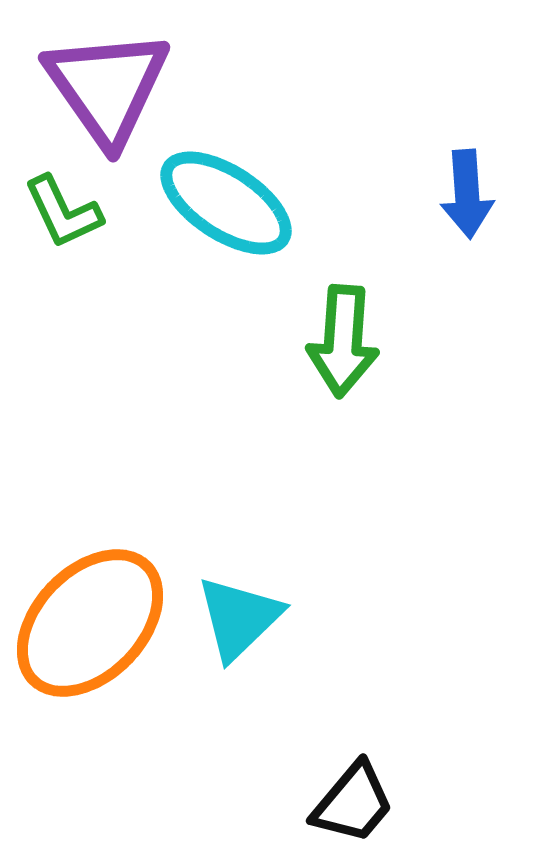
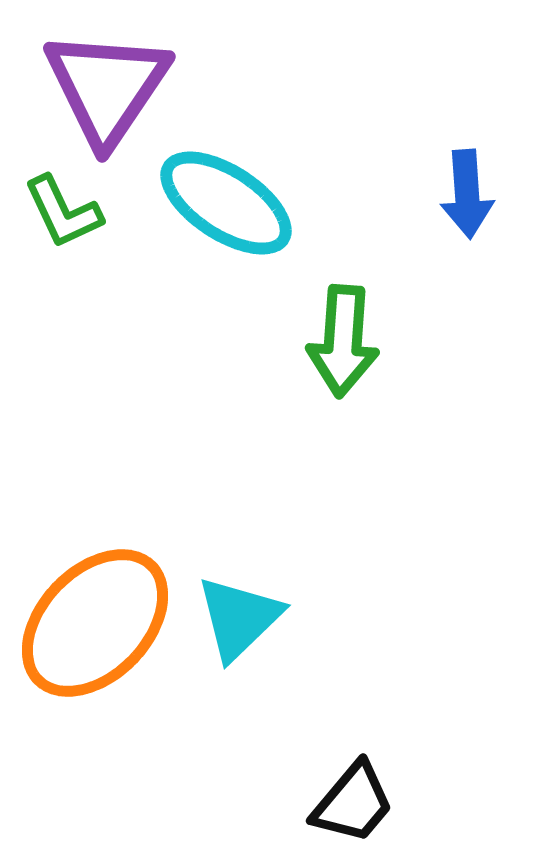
purple triangle: rotated 9 degrees clockwise
orange ellipse: moved 5 px right
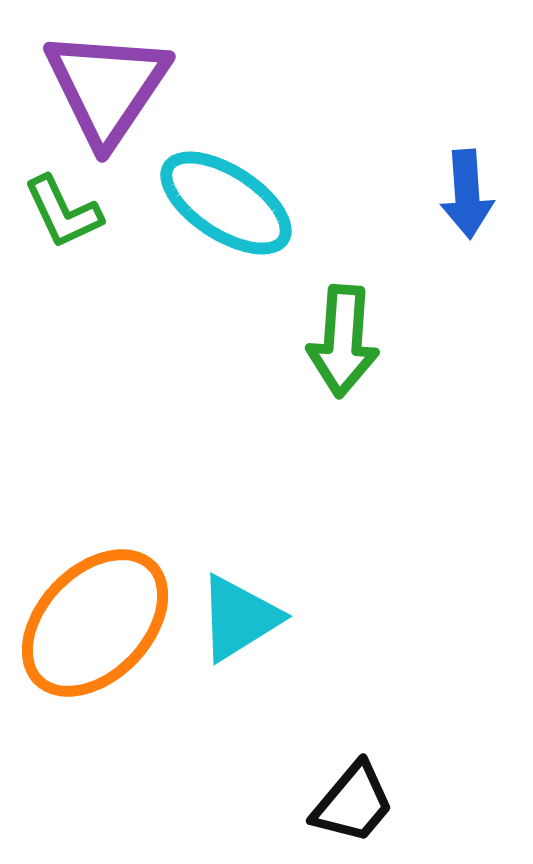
cyan triangle: rotated 12 degrees clockwise
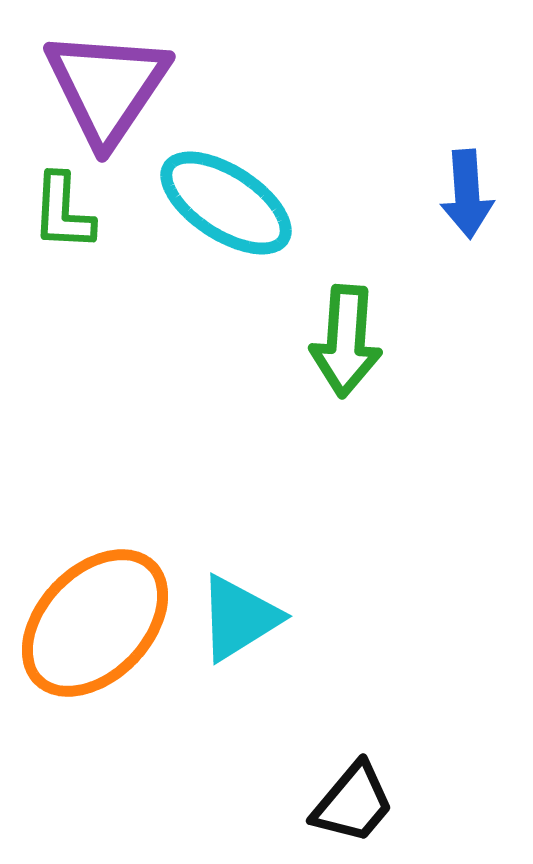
green L-shape: rotated 28 degrees clockwise
green arrow: moved 3 px right
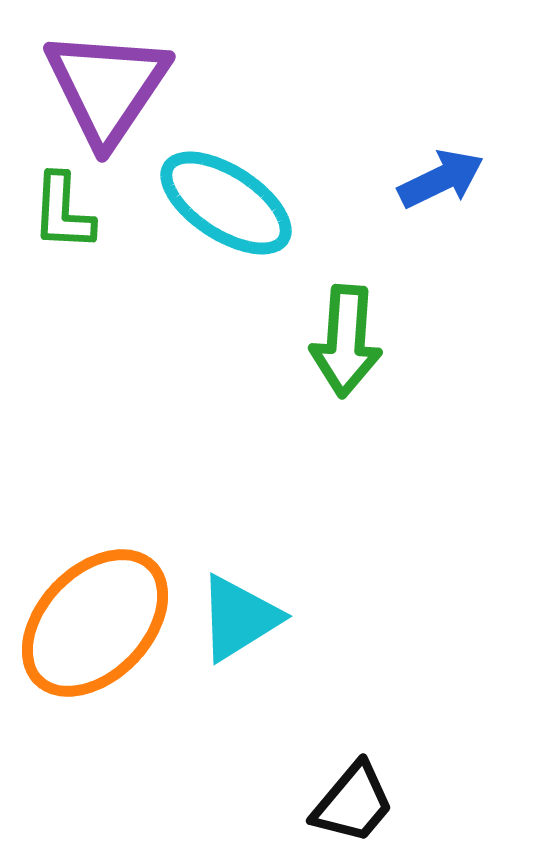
blue arrow: moved 26 px left, 15 px up; rotated 112 degrees counterclockwise
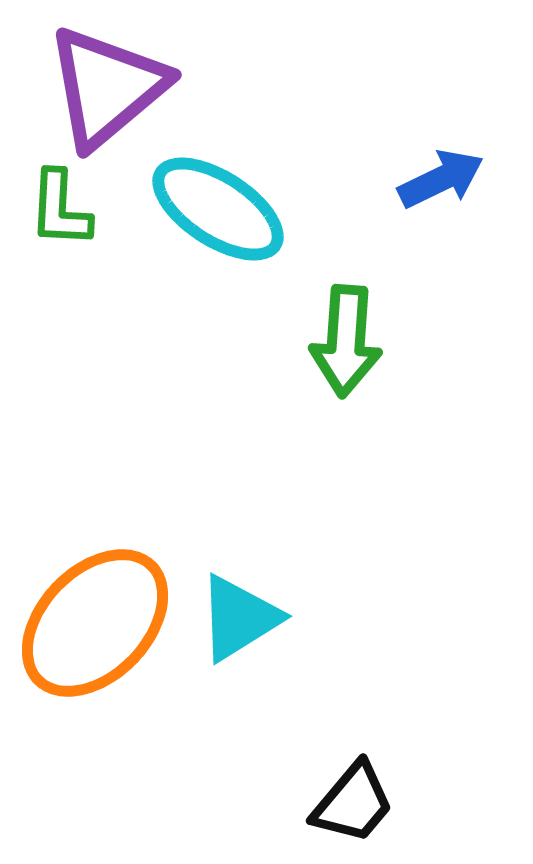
purple triangle: rotated 16 degrees clockwise
cyan ellipse: moved 8 px left, 6 px down
green L-shape: moved 3 px left, 3 px up
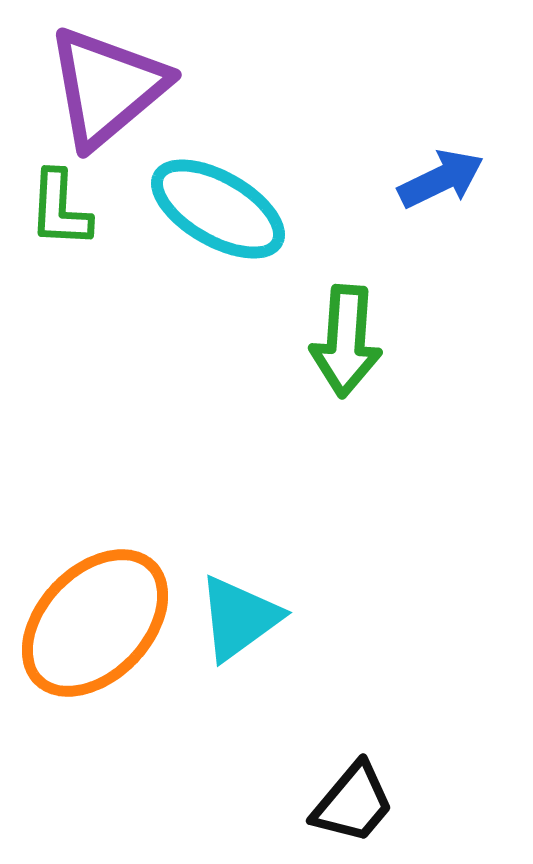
cyan ellipse: rotated 3 degrees counterclockwise
cyan triangle: rotated 4 degrees counterclockwise
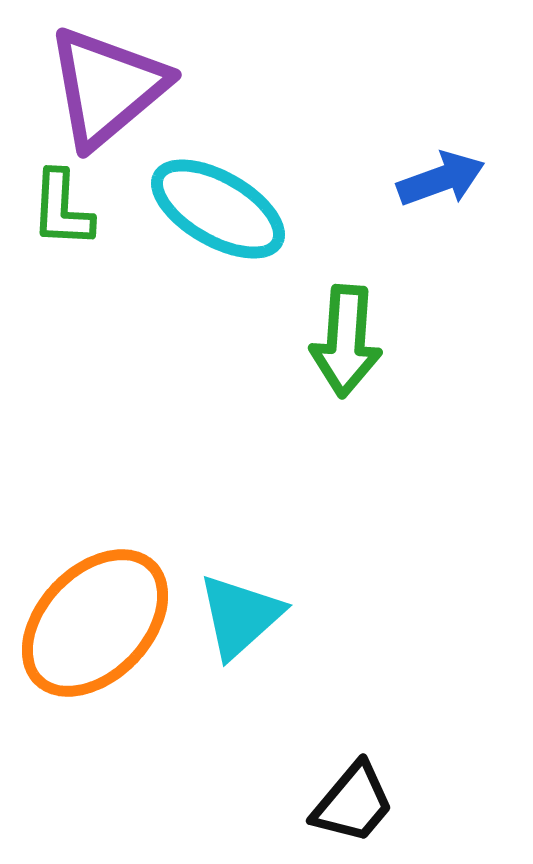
blue arrow: rotated 6 degrees clockwise
green L-shape: moved 2 px right
cyan triangle: moved 1 px right, 2 px up; rotated 6 degrees counterclockwise
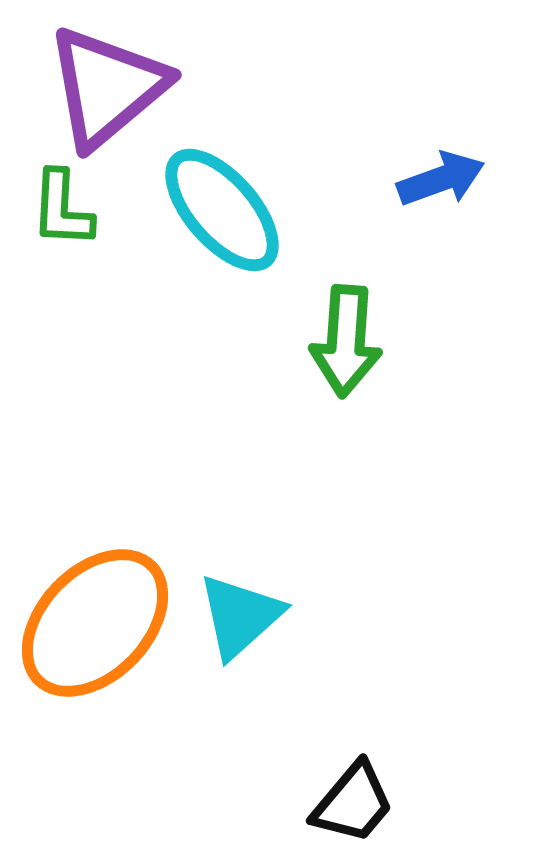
cyan ellipse: moved 4 px right, 1 px down; rotated 19 degrees clockwise
